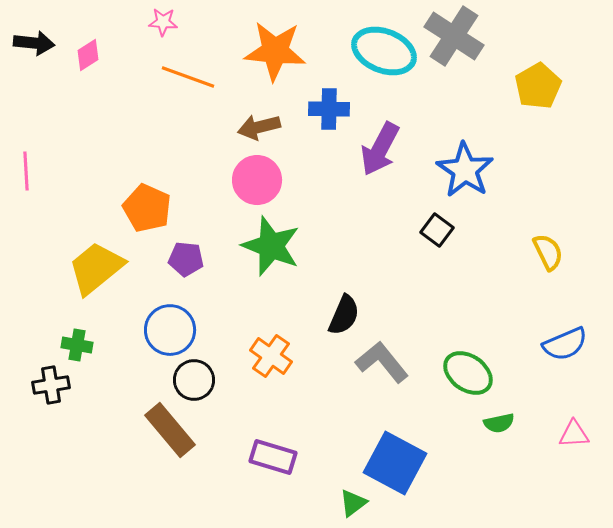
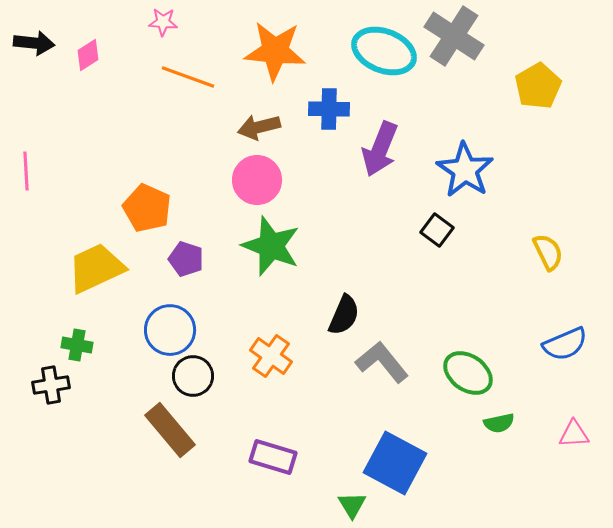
purple arrow: rotated 6 degrees counterclockwise
purple pentagon: rotated 12 degrees clockwise
yellow trapezoid: rotated 14 degrees clockwise
black circle: moved 1 px left, 4 px up
green triangle: moved 1 px left, 2 px down; rotated 24 degrees counterclockwise
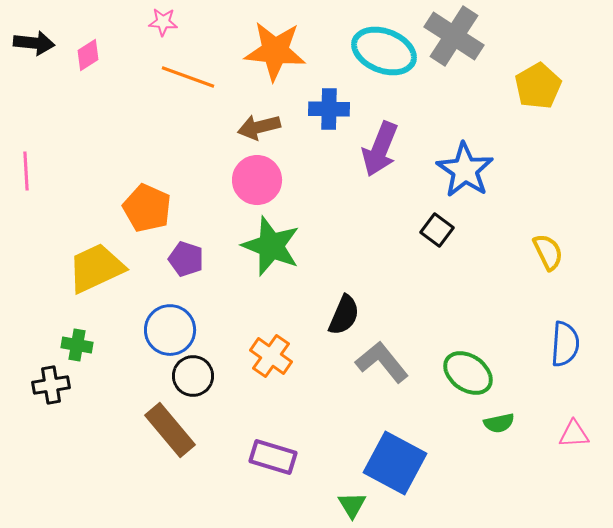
blue semicircle: rotated 63 degrees counterclockwise
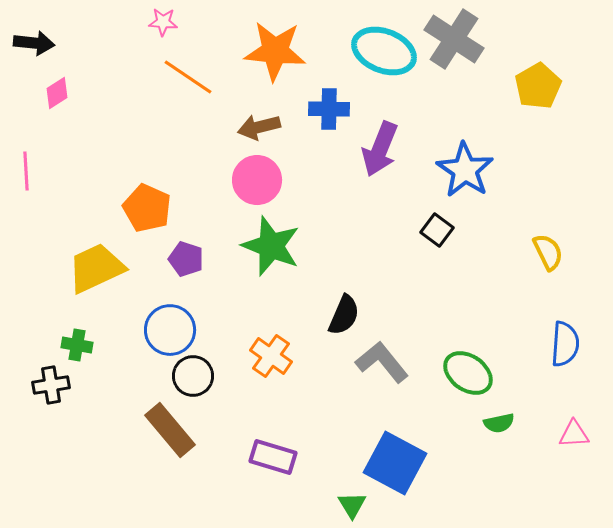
gray cross: moved 3 px down
pink diamond: moved 31 px left, 38 px down
orange line: rotated 14 degrees clockwise
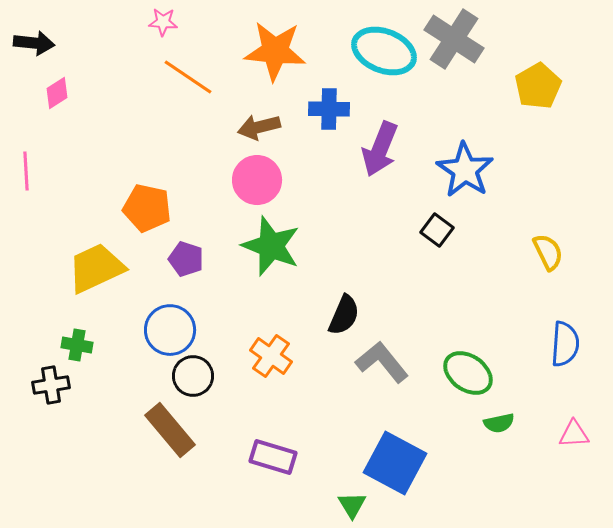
orange pentagon: rotated 12 degrees counterclockwise
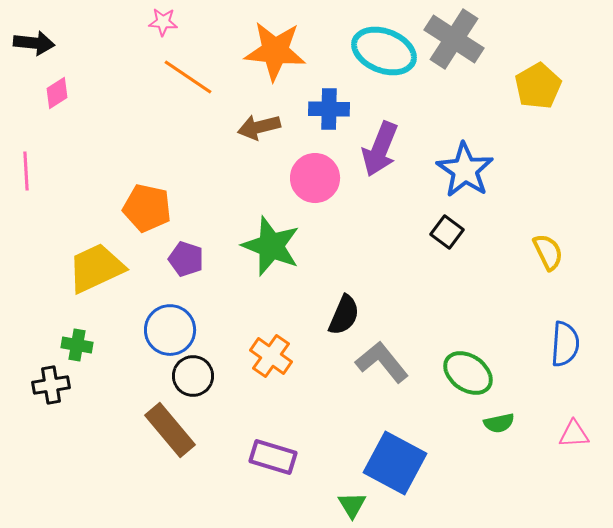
pink circle: moved 58 px right, 2 px up
black square: moved 10 px right, 2 px down
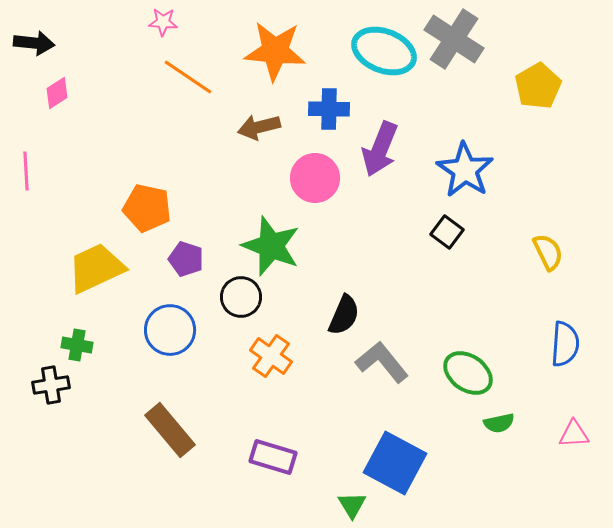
black circle: moved 48 px right, 79 px up
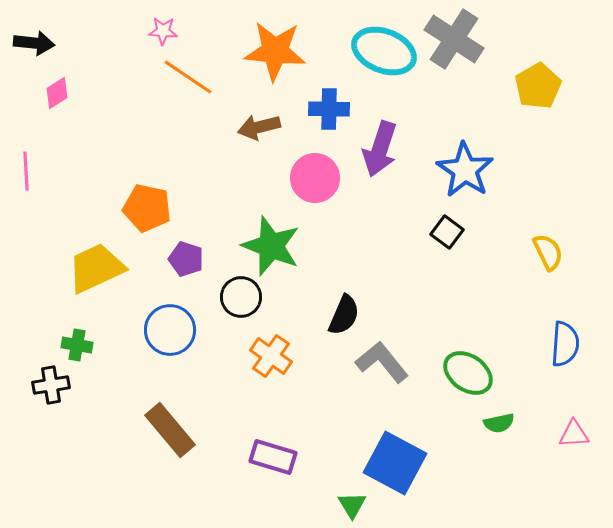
pink star: moved 9 px down
purple arrow: rotated 4 degrees counterclockwise
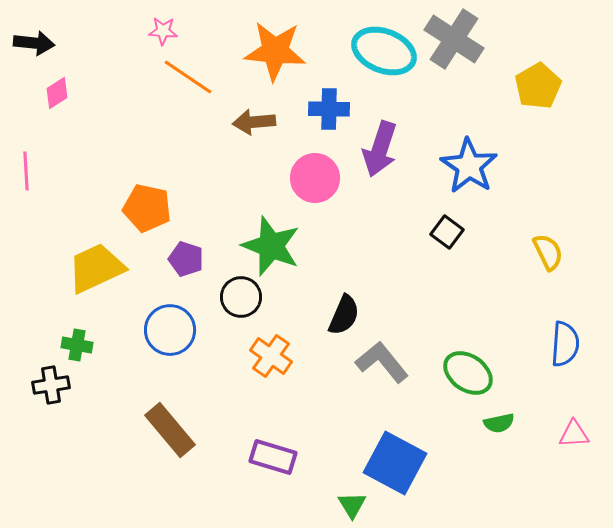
brown arrow: moved 5 px left, 5 px up; rotated 9 degrees clockwise
blue star: moved 4 px right, 4 px up
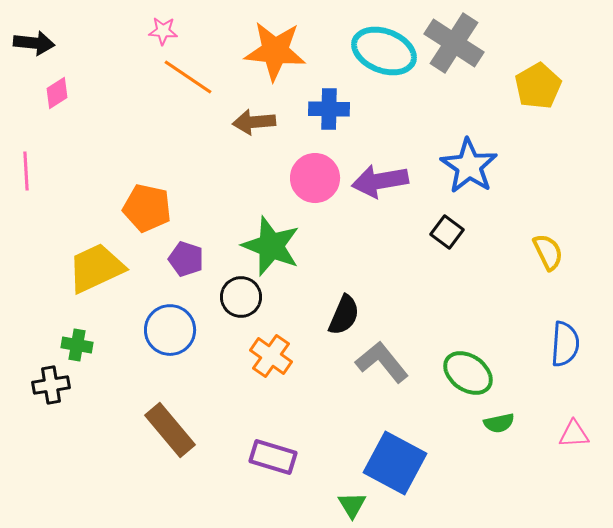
gray cross: moved 4 px down
purple arrow: moved 32 px down; rotated 62 degrees clockwise
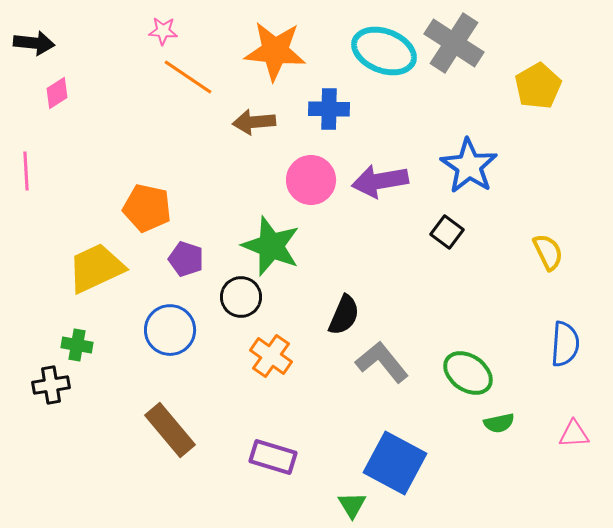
pink circle: moved 4 px left, 2 px down
